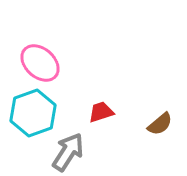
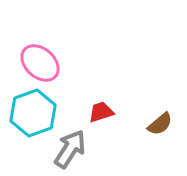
gray arrow: moved 2 px right, 3 px up
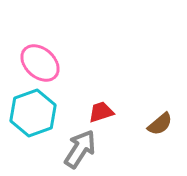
gray arrow: moved 10 px right
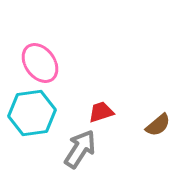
pink ellipse: rotated 12 degrees clockwise
cyan hexagon: moved 1 px left; rotated 12 degrees clockwise
brown semicircle: moved 2 px left, 1 px down
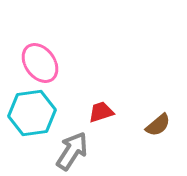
gray arrow: moved 8 px left, 2 px down
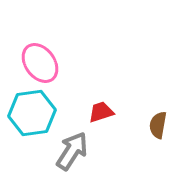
brown semicircle: rotated 140 degrees clockwise
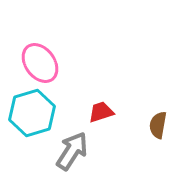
cyan hexagon: rotated 9 degrees counterclockwise
